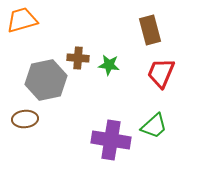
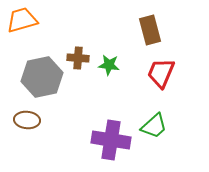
gray hexagon: moved 4 px left, 3 px up
brown ellipse: moved 2 px right, 1 px down; rotated 10 degrees clockwise
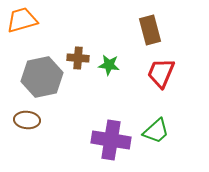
green trapezoid: moved 2 px right, 5 px down
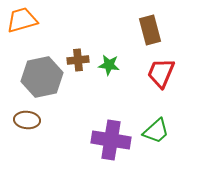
brown cross: moved 2 px down; rotated 10 degrees counterclockwise
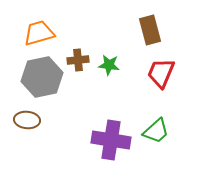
orange trapezoid: moved 17 px right, 13 px down
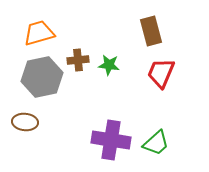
brown rectangle: moved 1 px right, 1 px down
brown ellipse: moved 2 px left, 2 px down
green trapezoid: moved 12 px down
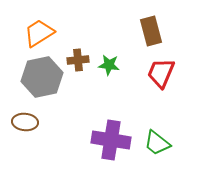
orange trapezoid: rotated 16 degrees counterclockwise
green trapezoid: moved 1 px right; rotated 80 degrees clockwise
